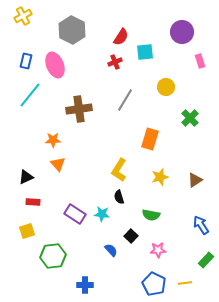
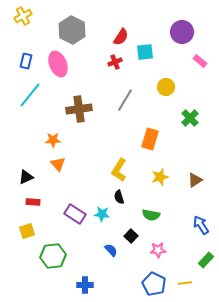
pink rectangle: rotated 32 degrees counterclockwise
pink ellipse: moved 3 px right, 1 px up
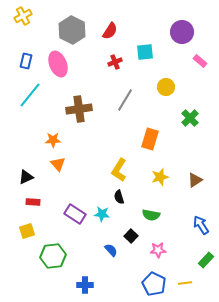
red semicircle: moved 11 px left, 6 px up
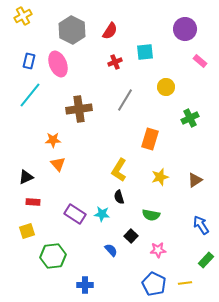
purple circle: moved 3 px right, 3 px up
blue rectangle: moved 3 px right
green cross: rotated 18 degrees clockwise
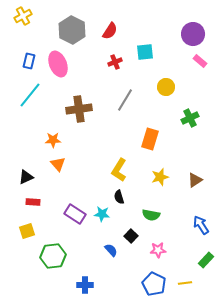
purple circle: moved 8 px right, 5 px down
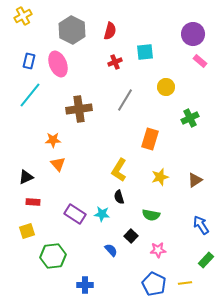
red semicircle: rotated 18 degrees counterclockwise
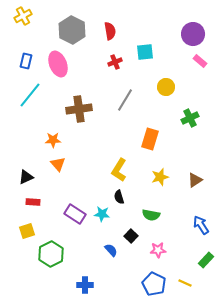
red semicircle: rotated 24 degrees counterclockwise
blue rectangle: moved 3 px left
green hexagon: moved 2 px left, 2 px up; rotated 20 degrees counterclockwise
yellow line: rotated 32 degrees clockwise
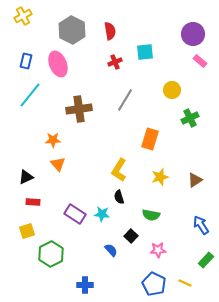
yellow circle: moved 6 px right, 3 px down
